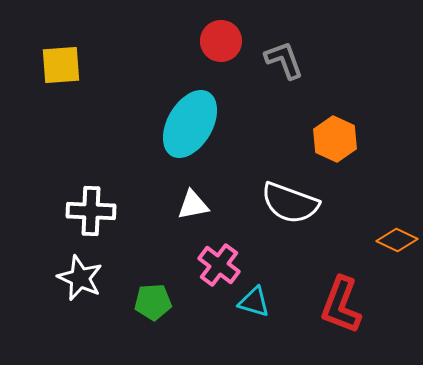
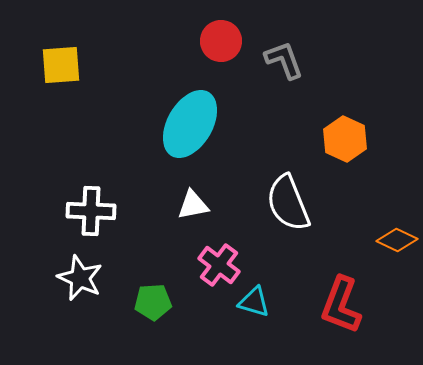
orange hexagon: moved 10 px right
white semicircle: moved 2 px left; rotated 48 degrees clockwise
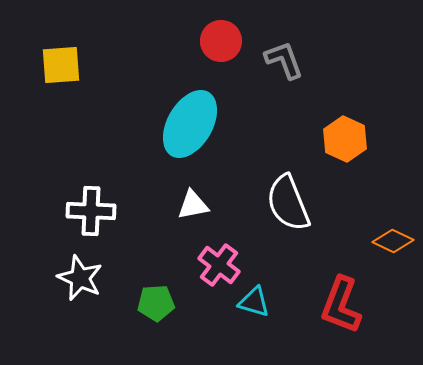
orange diamond: moved 4 px left, 1 px down
green pentagon: moved 3 px right, 1 px down
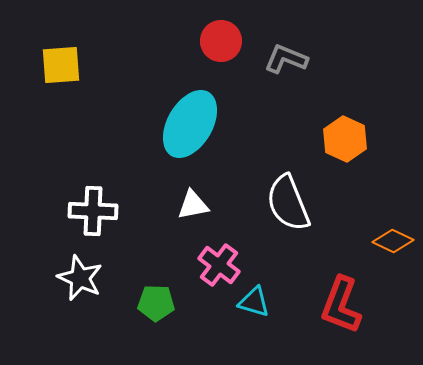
gray L-shape: moved 2 px right, 1 px up; rotated 48 degrees counterclockwise
white cross: moved 2 px right
green pentagon: rotated 6 degrees clockwise
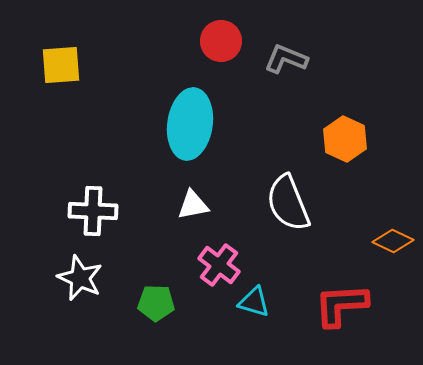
cyan ellipse: rotated 22 degrees counterclockwise
red L-shape: rotated 66 degrees clockwise
